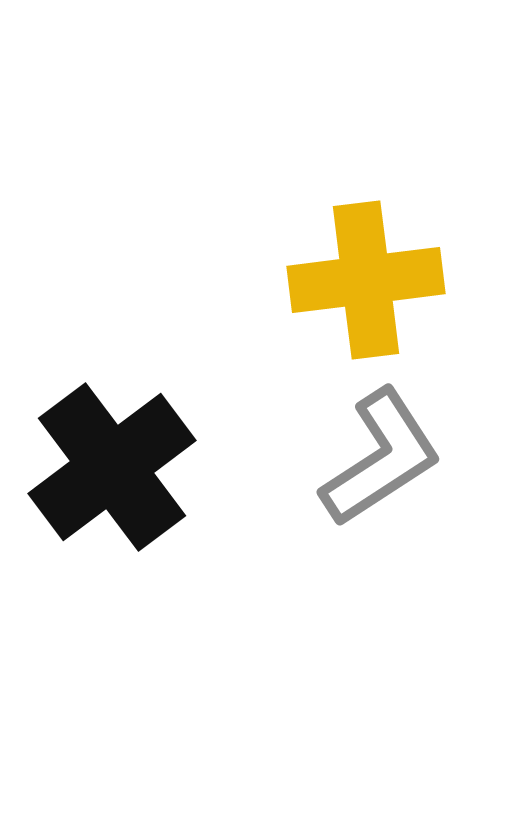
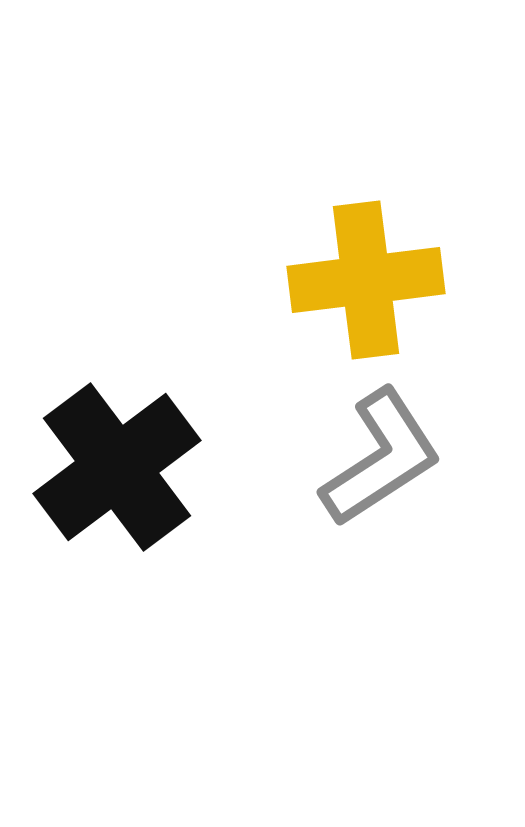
black cross: moved 5 px right
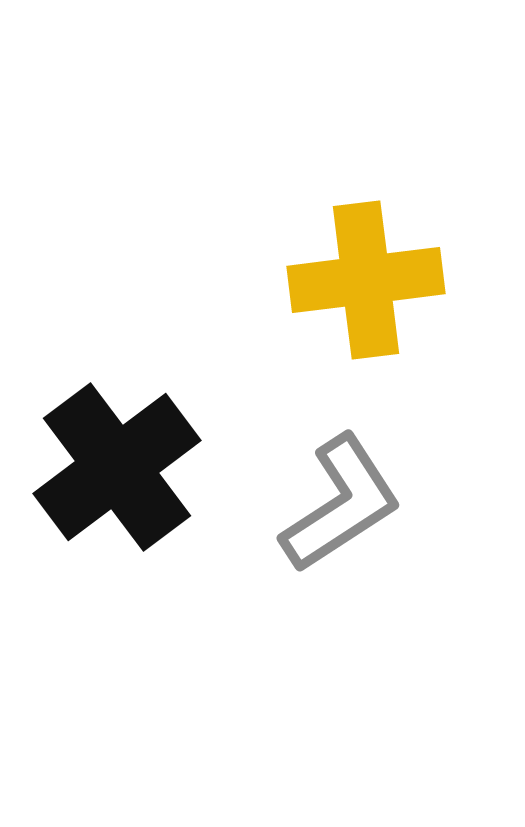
gray L-shape: moved 40 px left, 46 px down
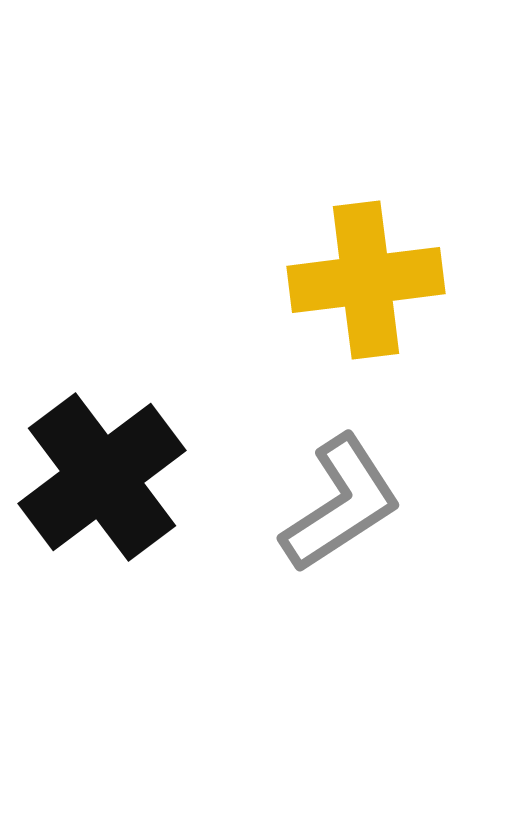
black cross: moved 15 px left, 10 px down
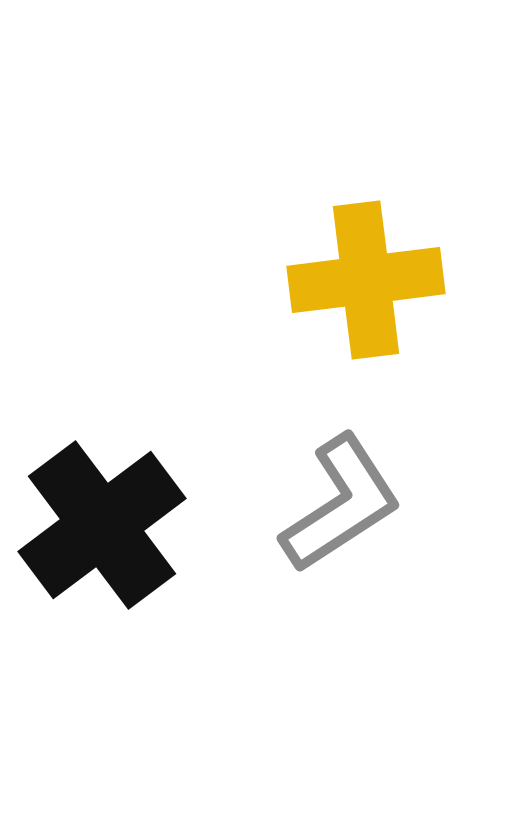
black cross: moved 48 px down
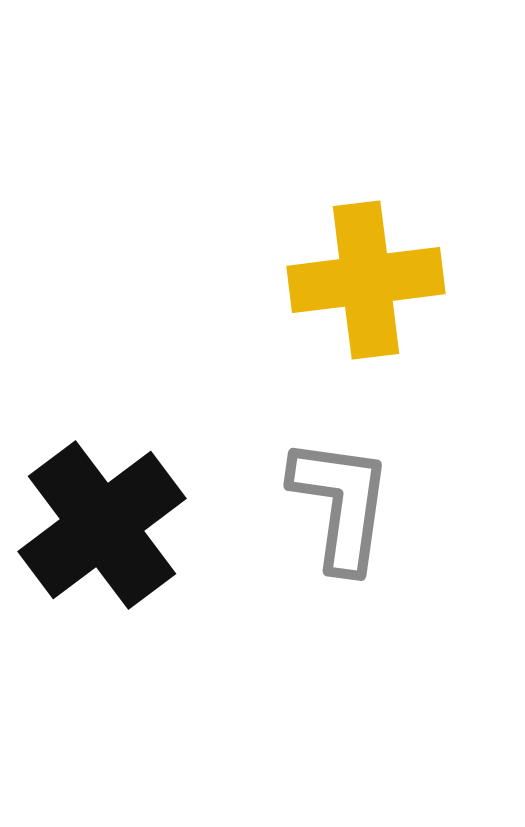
gray L-shape: rotated 49 degrees counterclockwise
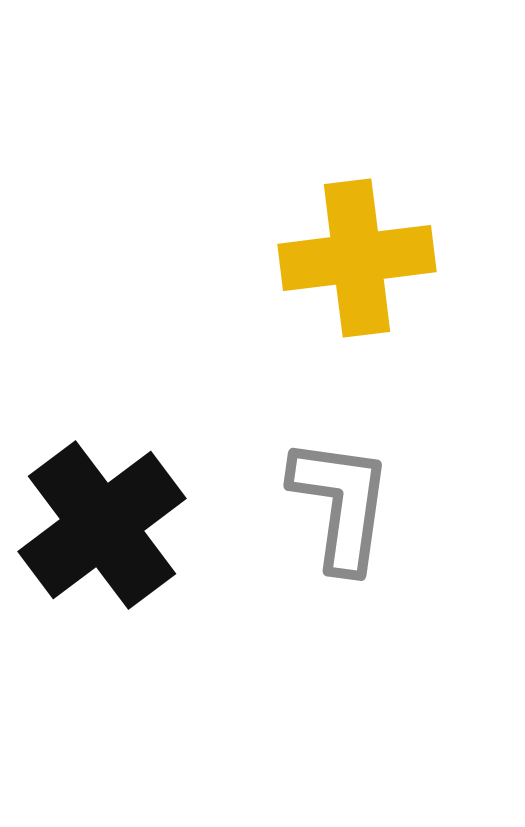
yellow cross: moved 9 px left, 22 px up
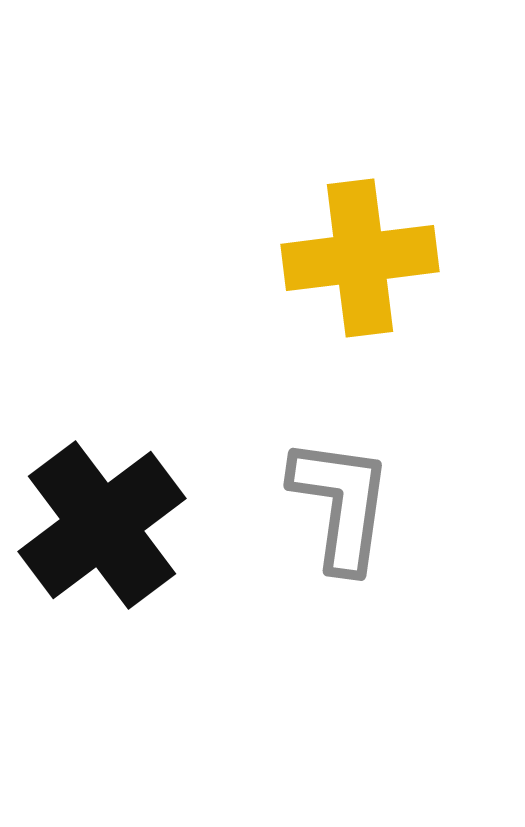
yellow cross: moved 3 px right
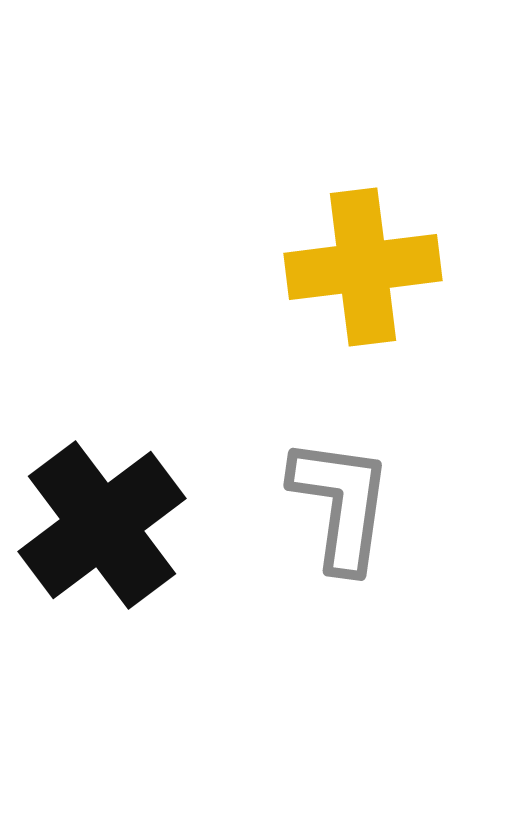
yellow cross: moved 3 px right, 9 px down
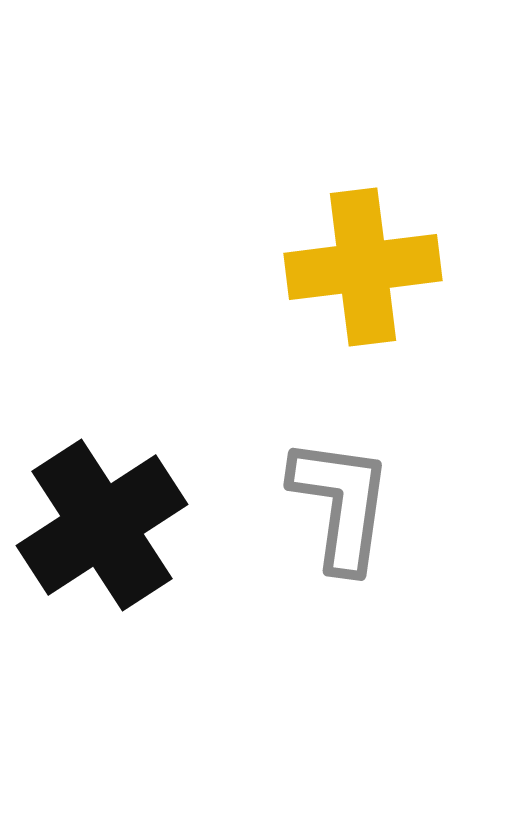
black cross: rotated 4 degrees clockwise
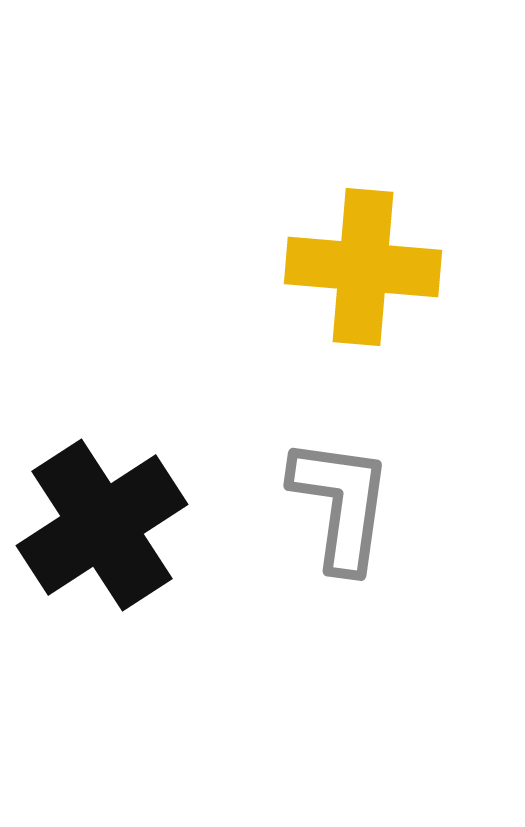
yellow cross: rotated 12 degrees clockwise
